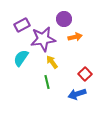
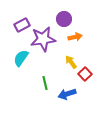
yellow arrow: moved 19 px right
green line: moved 2 px left, 1 px down
blue arrow: moved 10 px left
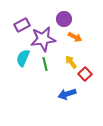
orange arrow: rotated 40 degrees clockwise
cyan semicircle: moved 2 px right; rotated 12 degrees counterclockwise
green line: moved 19 px up
